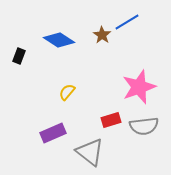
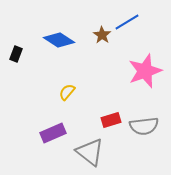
black rectangle: moved 3 px left, 2 px up
pink star: moved 6 px right, 16 px up
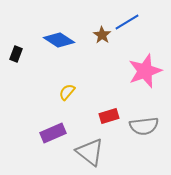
red rectangle: moved 2 px left, 4 px up
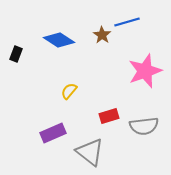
blue line: rotated 15 degrees clockwise
yellow semicircle: moved 2 px right, 1 px up
